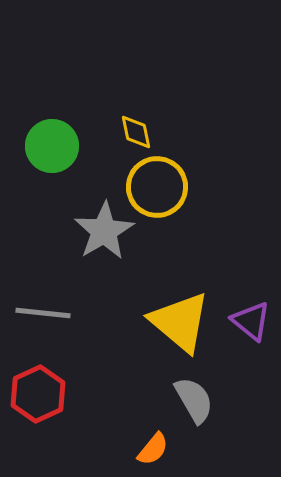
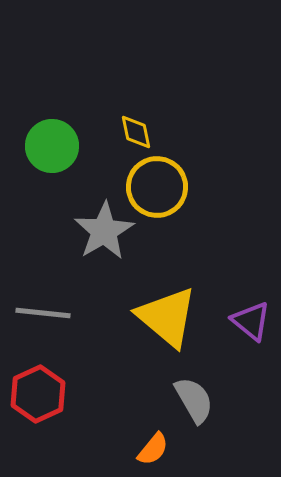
yellow triangle: moved 13 px left, 5 px up
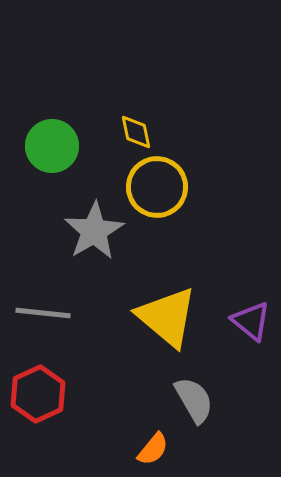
gray star: moved 10 px left
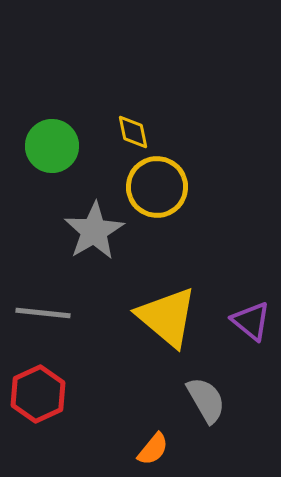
yellow diamond: moved 3 px left
gray semicircle: moved 12 px right
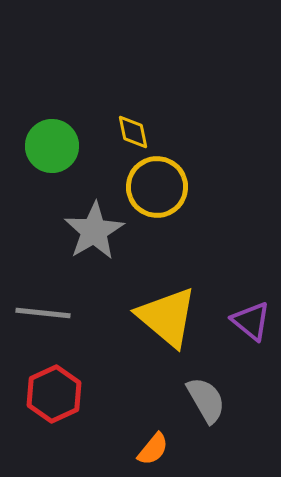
red hexagon: moved 16 px right
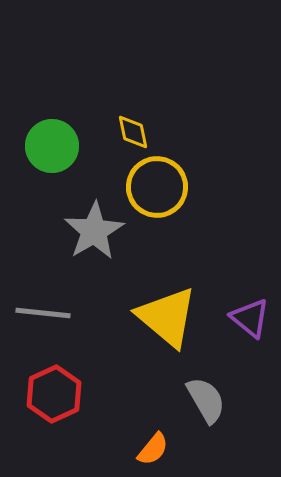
purple triangle: moved 1 px left, 3 px up
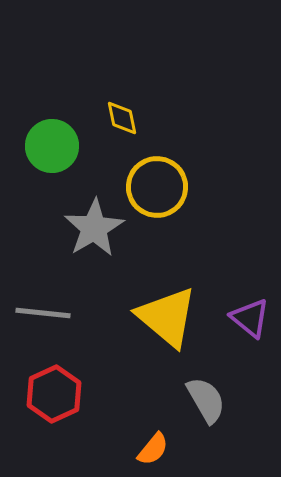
yellow diamond: moved 11 px left, 14 px up
gray star: moved 3 px up
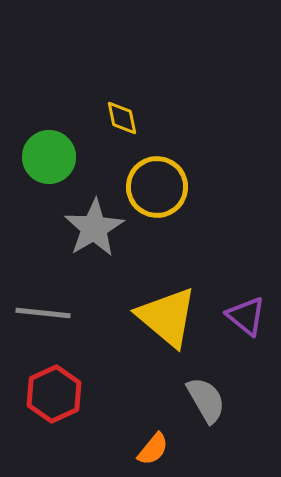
green circle: moved 3 px left, 11 px down
purple triangle: moved 4 px left, 2 px up
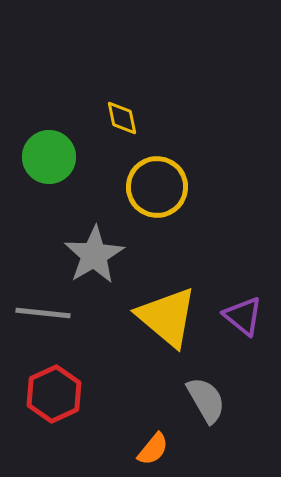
gray star: moved 27 px down
purple triangle: moved 3 px left
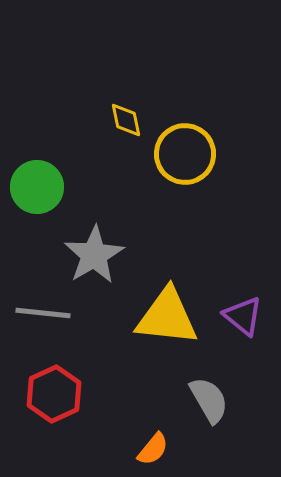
yellow diamond: moved 4 px right, 2 px down
green circle: moved 12 px left, 30 px down
yellow circle: moved 28 px right, 33 px up
yellow triangle: rotated 34 degrees counterclockwise
gray semicircle: moved 3 px right
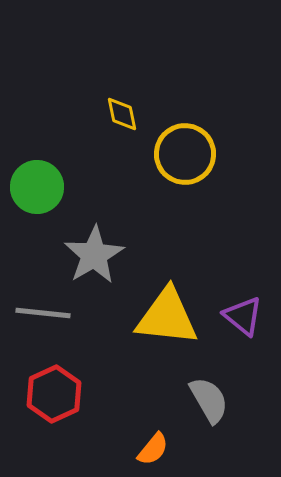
yellow diamond: moved 4 px left, 6 px up
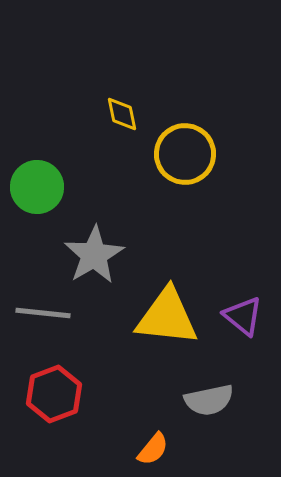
red hexagon: rotated 4 degrees clockwise
gray semicircle: rotated 108 degrees clockwise
